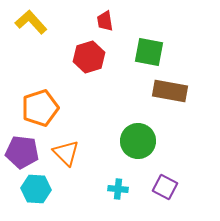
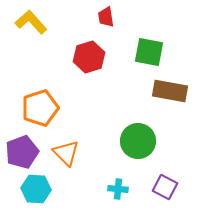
red trapezoid: moved 1 px right, 4 px up
purple pentagon: rotated 28 degrees counterclockwise
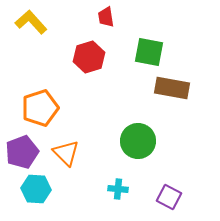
brown rectangle: moved 2 px right, 3 px up
purple square: moved 4 px right, 10 px down
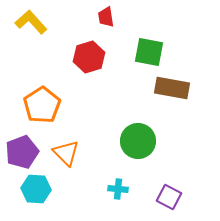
orange pentagon: moved 2 px right, 3 px up; rotated 15 degrees counterclockwise
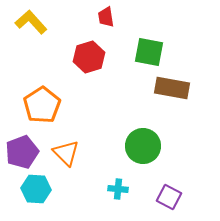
green circle: moved 5 px right, 5 px down
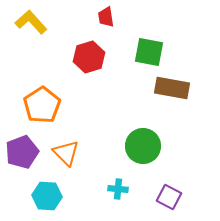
cyan hexagon: moved 11 px right, 7 px down
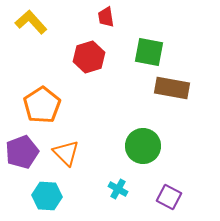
cyan cross: rotated 24 degrees clockwise
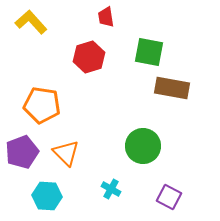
orange pentagon: rotated 30 degrees counterclockwise
cyan cross: moved 7 px left
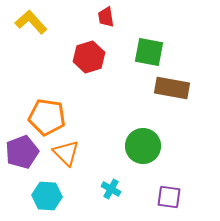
orange pentagon: moved 5 px right, 12 px down
purple square: rotated 20 degrees counterclockwise
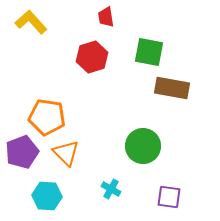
red hexagon: moved 3 px right
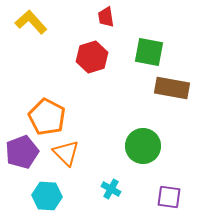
orange pentagon: rotated 18 degrees clockwise
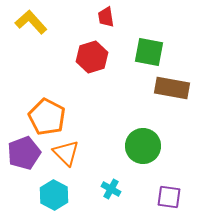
purple pentagon: moved 2 px right, 1 px down
cyan hexagon: moved 7 px right, 1 px up; rotated 24 degrees clockwise
